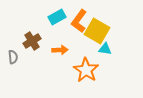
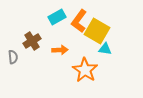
orange star: moved 1 px left
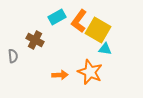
yellow square: moved 1 px right, 1 px up
brown cross: moved 3 px right, 1 px up; rotated 30 degrees counterclockwise
orange arrow: moved 25 px down
gray semicircle: moved 1 px up
orange star: moved 5 px right, 2 px down; rotated 10 degrees counterclockwise
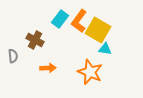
cyan rectangle: moved 3 px right, 2 px down; rotated 24 degrees counterclockwise
orange arrow: moved 12 px left, 7 px up
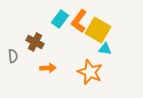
brown cross: moved 2 px down
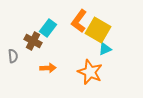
cyan rectangle: moved 12 px left, 9 px down
brown cross: moved 2 px left, 1 px up
cyan triangle: rotated 32 degrees counterclockwise
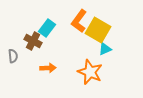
cyan rectangle: moved 1 px left
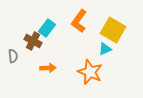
yellow square: moved 15 px right
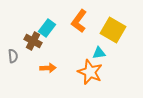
cyan triangle: moved 6 px left, 4 px down; rotated 16 degrees clockwise
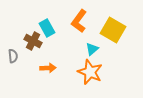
cyan rectangle: rotated 66 degrees counterclockwise
cyan triangle: moved 7 px left, 4 px up; rotated 32 degrees counterclockwise
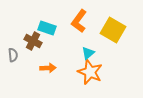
cyan rectangle: rotated 42 degrees counterclockwise
cyan triangle: moved 4 px left, 4 px down
gray semicircle: moved 1 px up
